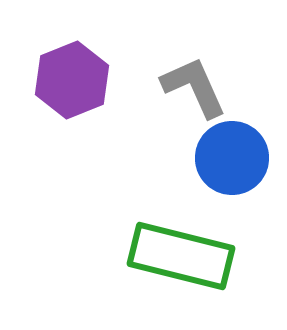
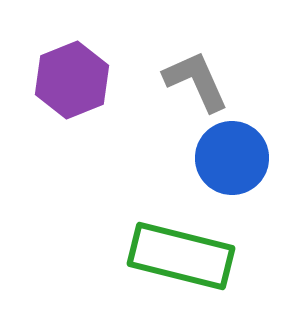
gray L-shape: moved 2 px right, 6 px up
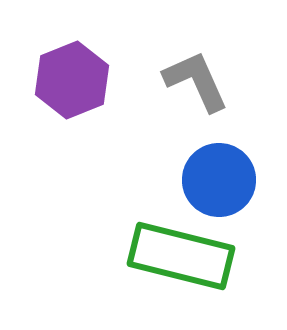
blue circle: moved 13 px left, 22 px down
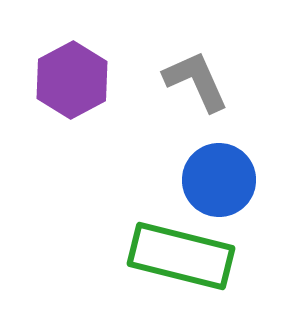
purple hexagon: rotated 6 degrees counterclockwise
